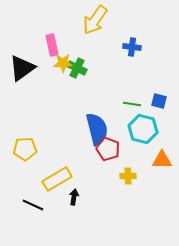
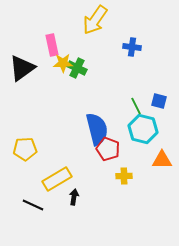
green line: moved 4 px right, 2 px down; rotated 54 degrees clockwise
yellow cross: moved 4 px left
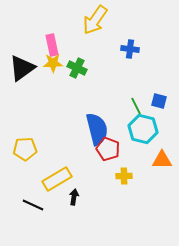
blue cross: moved 2 px left, 2 px down
yellow star: moved 10 px left
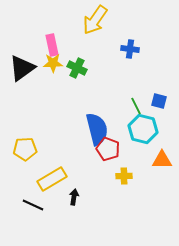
yellow rectangle: moved 5 px left
